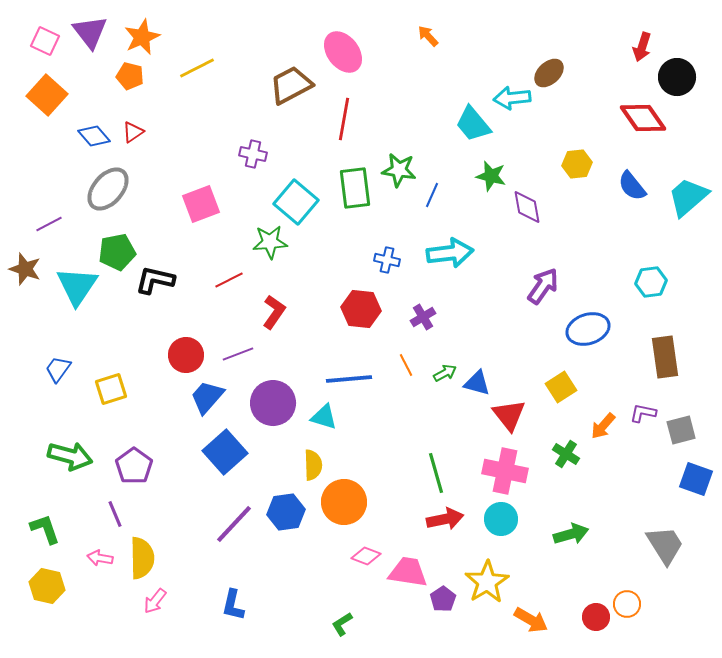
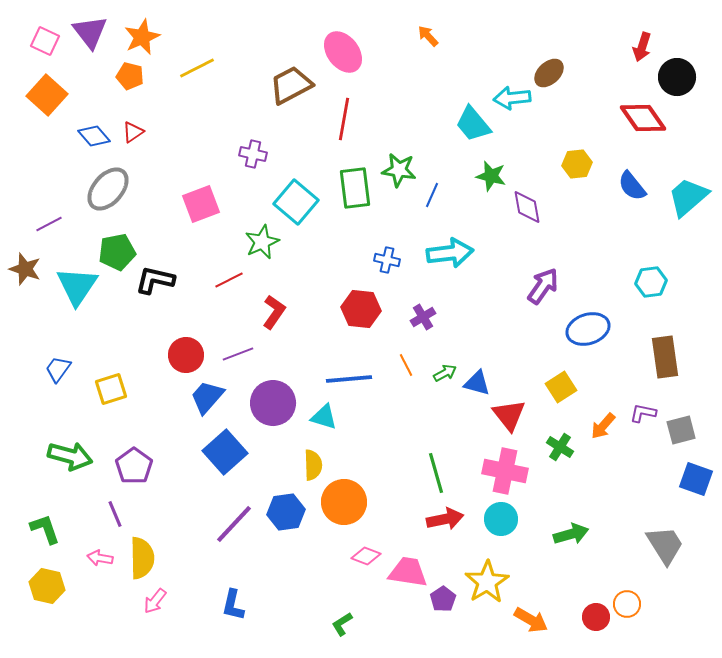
green star at (270, 242): moved 8 px left; rotated 20 degrees counterclockwise
green cross at (566, 454): moved 6 px left, 7 px up
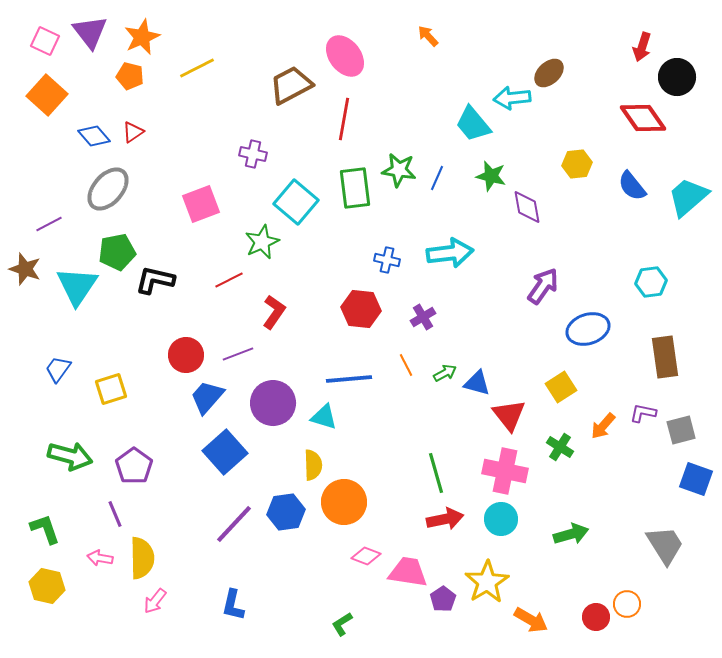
pink ellipse at (343, 52): moved 2 px right, 4 px down
blue line at (432, 195): moved 5 px right, 17 px up
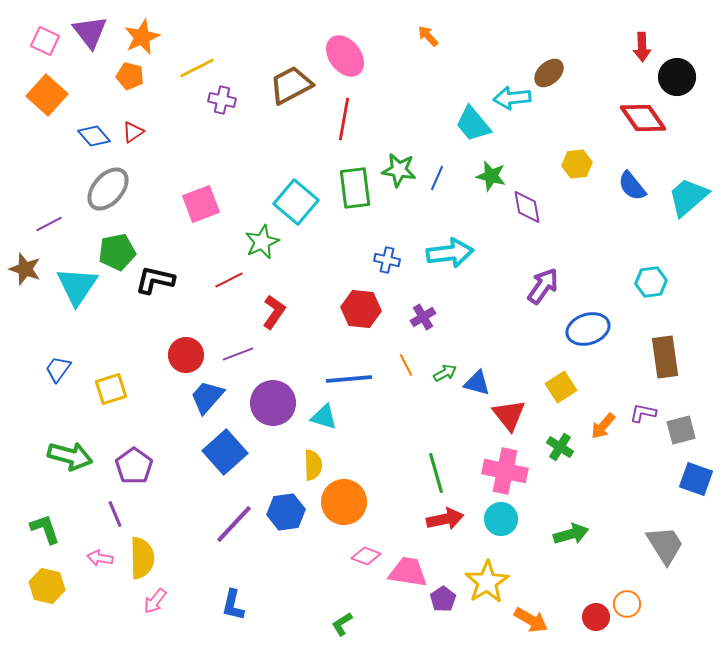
red arrow at (642, 47): rotated 20 degrees counterclockwise
purple cross at (253, 154): moved 31 px left, 54 px up
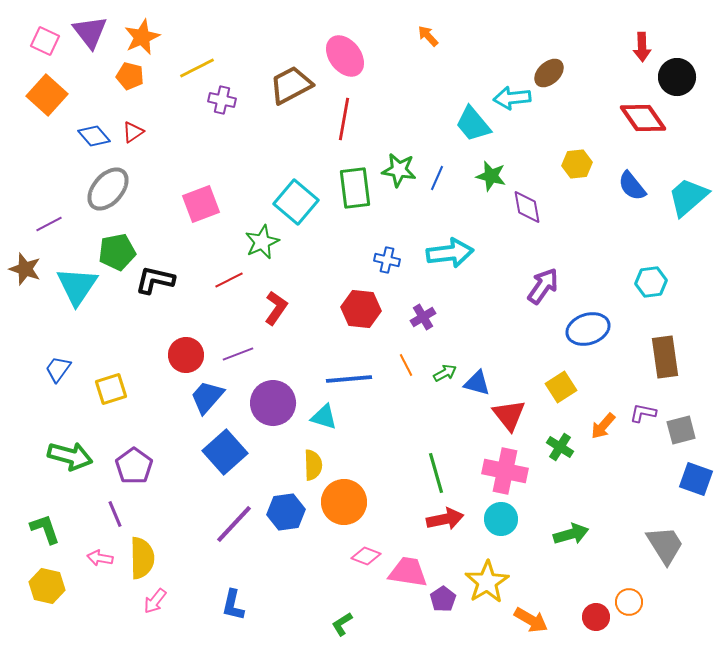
red L-shape at (274, 312): moved 2 px right, 4 px up
orange circle at (627, 604): moved 2 px right, 2 px up
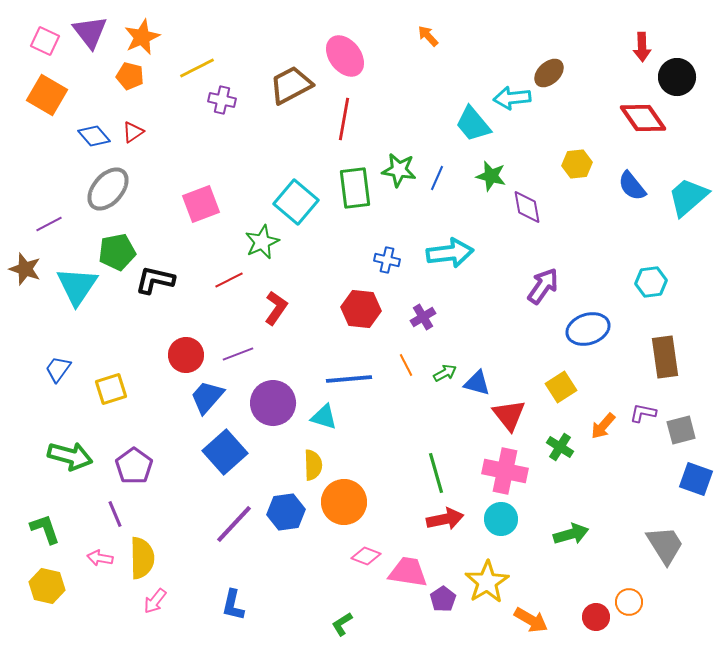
orange square at (47, 95): rotated 12 degrees counterclockwise
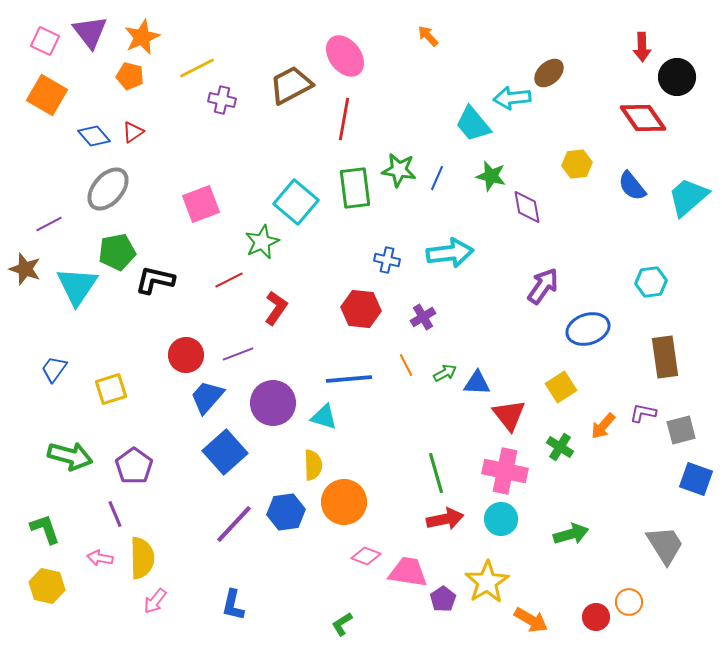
blue trapezoid at (58, 369): moved 4 px left
blue triangle at (477, 383): rotated 12 degrees counterclockwise
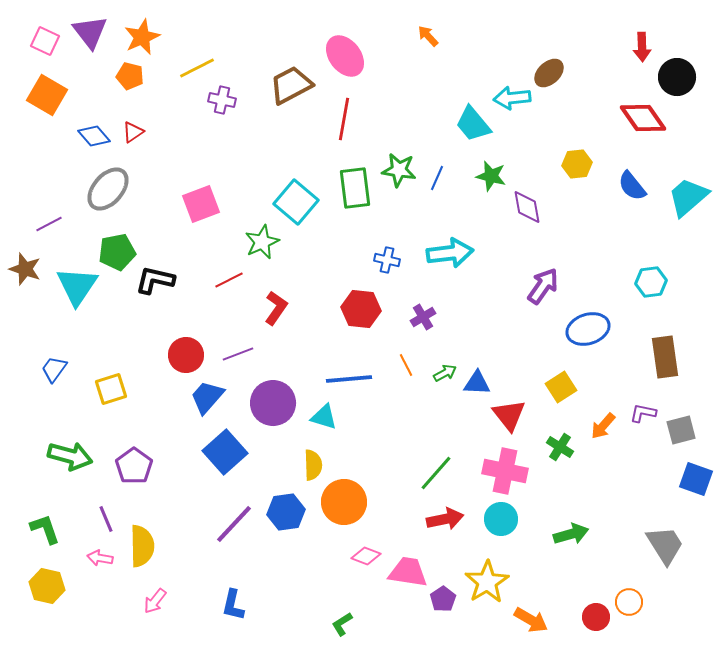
green line at (436, 473): rotated 57 degrees clockwise
purple line at (115, 514): moved 9 px left, 5 px down
yellow semicircle at (142, 558): moved 12 px up
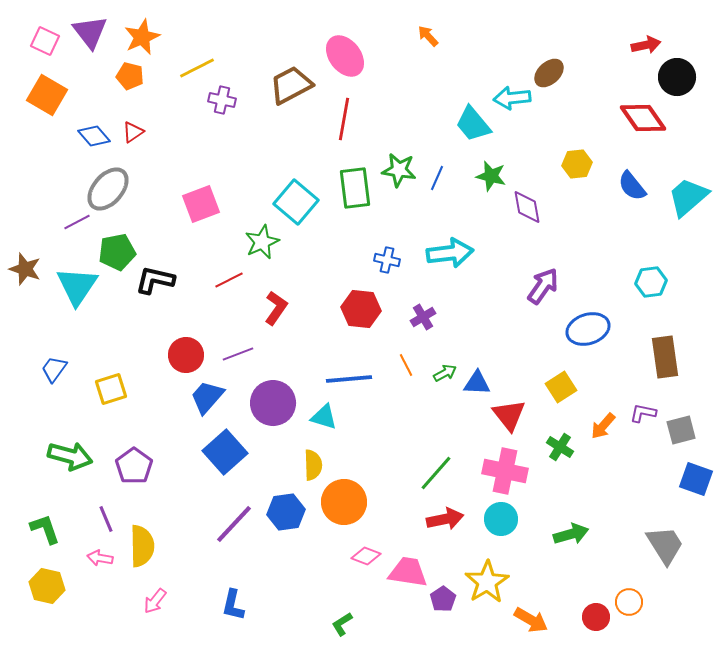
red arrow at (642, 47): moved 4 px right, 2 px up; rotated 100 degrees counterclockwise
purple line at (49, 224): moved 28 px right, 2 px up
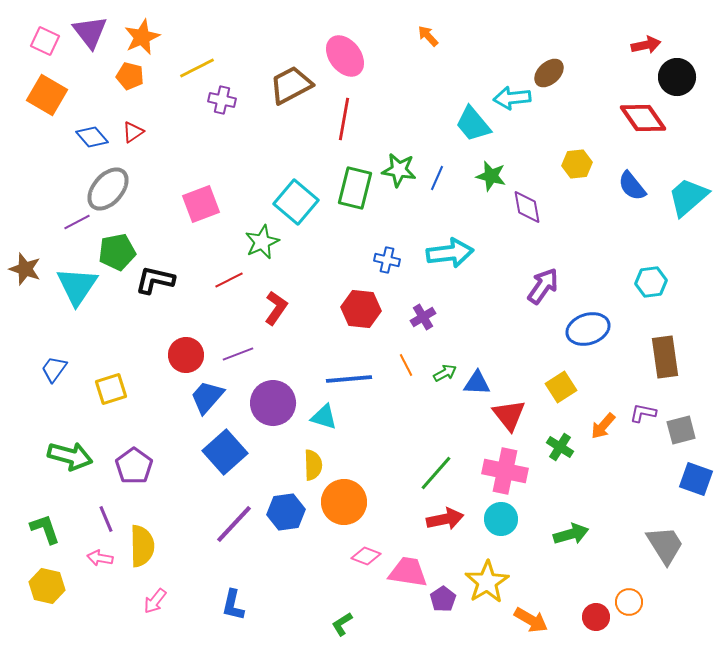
blue diamond at (94, 136): moved 2 px left, 1 px down
green rectangle at (355, 188): rotated 21 degrees clockwise
